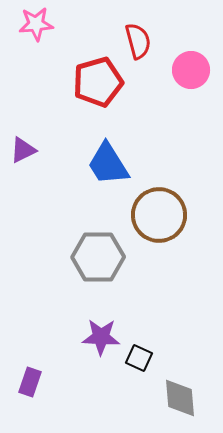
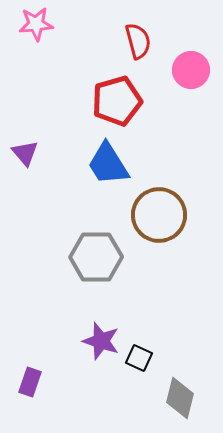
red pentagon: moved 19 px right, 19 px down
purple triangle: moved 2 px right, 3 px down; rotated 44 degrees counterclockwise
gray hexagon: moved 2 px left
purple star: moved 4 px down; rotated 15 degrees clockwise
gray diamond: rotated 18 degrees clockwise
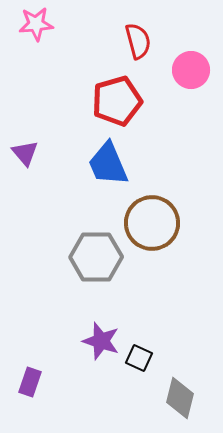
blue trapezoid: rotated 9 degrees clockwise
brown circle: moved 7 px left, 8 px down
